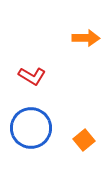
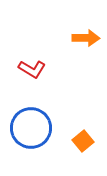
red L-shape: moved 7 px up
orange square: moved 1 px left, 1 px down
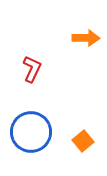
red L-shape: rotated 96 degrees counterclockwise
blue circle: moved 4 px down
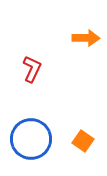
blue circle: moved 7 px down
orange square: rotated 15 degrees counterclockwise
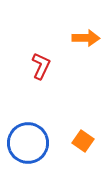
red L-shape: moved 9 px right, 3 px up
blue circle: moved 3 px left, 4 px down
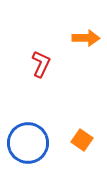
red L-shape: moved 2 px up
orange square: moved 1 px left, 1 px up
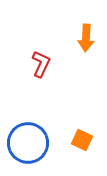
orange arrow: rotated 92 degrees clockwise
orange square: rotated 10 degrees counterclockwise
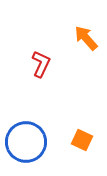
orange arrow: rotated 136 degrees clockwise
blue circle: moved 2 px left, 1 px up
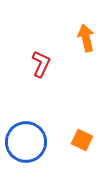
orange arrow: rotated 28 degrees clockwise
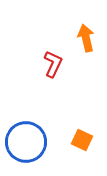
red L-shape: moved 12 px right
